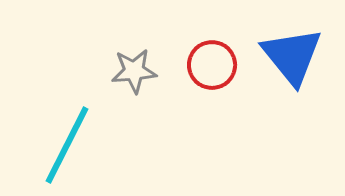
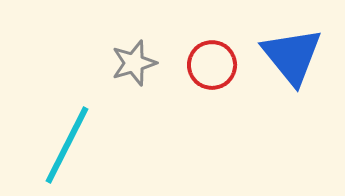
gray star: moved 8 px up; rotated 12 degrees counterclockwise
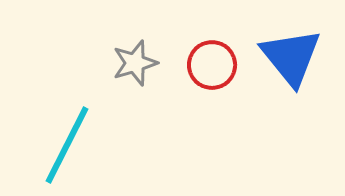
blue triangle: moved 1 px left, 1 px down
gray star: moved 1 px right
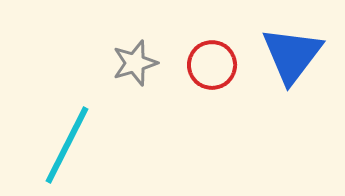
blue triangle: moved 1 px right, 2 px up; rotated 16 degrees clockwise
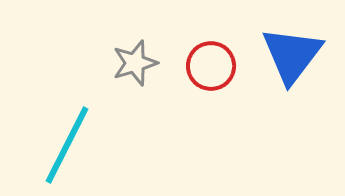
red circle: moved 1 px left, 1 px down
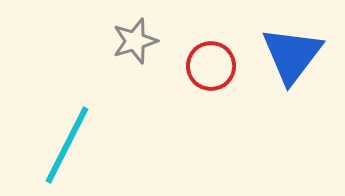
gray star: moved 22 px up
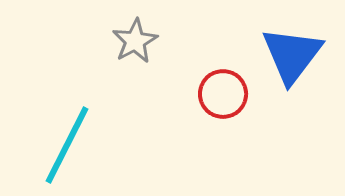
gray star: rotated 12 degrees counterclockwise
red circle: moved 12 px right, 28 px down
